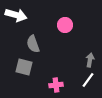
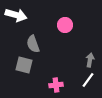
gray square: moved 2 px up
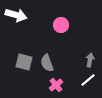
pink circle: moved 4 px left
gray semicircle: moved 14 px right, 19 px down
gray square: moved 3 px up
white line: rotated 14 degrees clockwise
pink cross: rotated 32 degrees counterclockwise
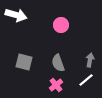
gray semicircle: moved 11 px right
white line: moved 2 px left
